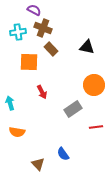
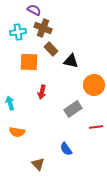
black triangle: moved 16 px left, 14 px down
red arrow: rotated 40 degrees clockwise
blue semicircle: moved 3 px right, 5 px up
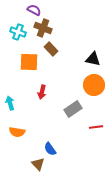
cyan cross: rotated 28 degrees clockwise
black triangle: moved 22 px right, 2 px up
blue semicircle: moved 16 px left
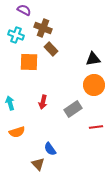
purple semicircle: moved 10 px left
cyan cross: moved 2 px left, 3 px down
black triangle: rotated 21 degrees counterclockwise
red arrow: moved 1 px right, 10 px down
orange semicircle: rotated 28 degrees counterclockwise
